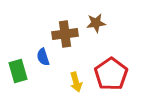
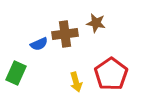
brown star: rotated 18 degrees clockwise
blue semicircle: moved 4 px left, 13 px up; rotated 96 degrees counterclockwise
green rectangle: moved 2 px left, 2 px down; rotated 40 degrees clockwise
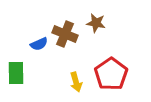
brown cross: rotated 30 degrees clockwise
green rectangle: rotated 25 degrees counterclockwise
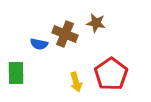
blue semicircle: rotated 36 degrees clockwise
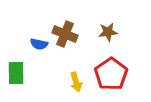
brown star: moved 12 px right, 9 px down; rotated 18 degrees counterclockwise
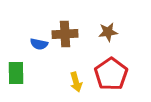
brown cross: rotated 25 degrees counterclockwise
